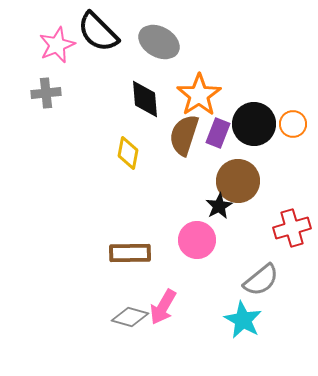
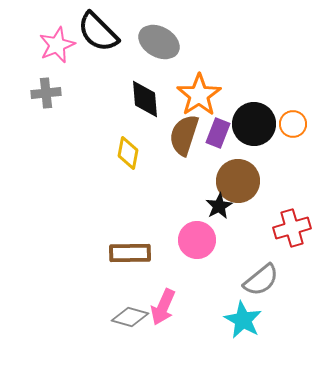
pink arrow: rotated 6 degrees counterclockwise
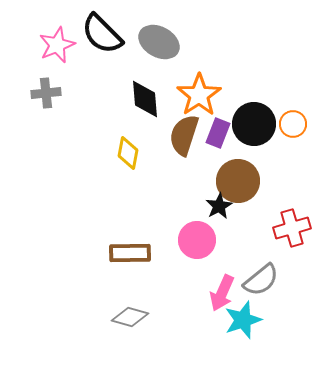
black semicircle: moved 4 px right, 2 px down
pink arrow: moved 59 px right, 14 px up
cyan star: rotated 24 degrees clockwise
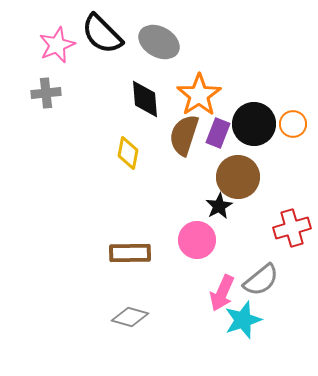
brown circle: moved 4 px up
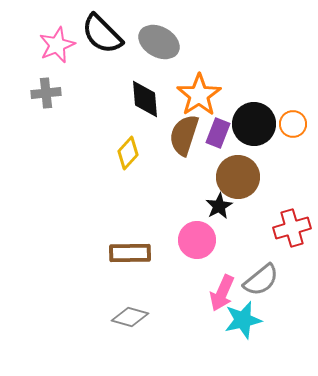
yellow diamond: rotated 32 degrees clockwise
cyan star: rotated 6 degrees clockwise
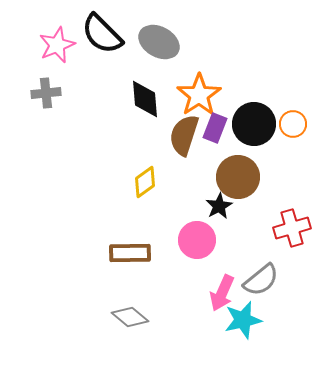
purple rectangle: moved 3 px left, 5 px up
yellow diamond: moved 17 px right, 29 px down; rotated 12 degrees clockwise
gray diamond: rotated 24 degrees clockwise
